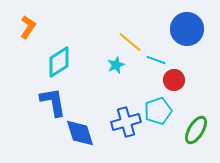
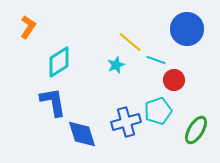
blue diamond: moved 2 px right, 1 px down
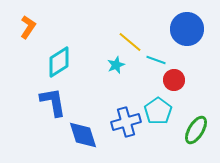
cyan pentagon: rotated 16 degrees counterclockwise
blue diamond: moved 1 px right, 1 px down
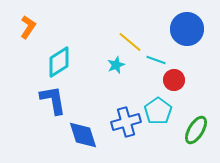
blue L-shape: moved 2 px up
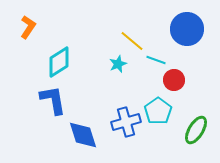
yellow line: moved 2 px right, 1 px up
cyan star: moved 2 px right, 1 px up
